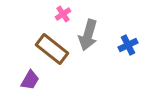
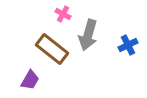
pink cross: rotated 28 degrees counterclockwise
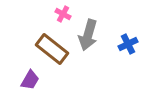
blue cross: moved 1 px up
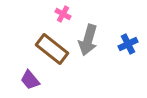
gray arrow: moved 5 px down
purple trapezoid: rotated 110 degrees clockwise
